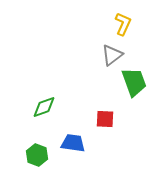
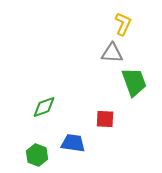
gray triangle: moved 2 px up; rotated 40 degrees clockwise
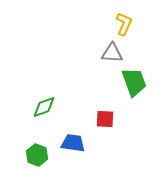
yellow L-shape: moved 1 px right
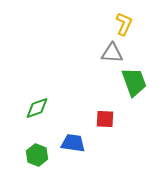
green diamond: moved 7 px left, 1 px down
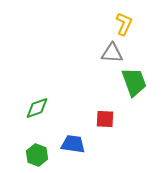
blue trapezoid: moved 1 px down
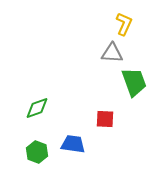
green hexagon: moved 3 px up
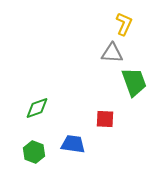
green hexagon: moved 3 px left
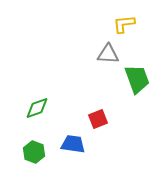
yellow L-shape: rotated 120 degrees counterclockwise
gray triangle: moved 4 px left, 1 px down
green trapezoid: moved 3 px right, 3 px up
red square: moved 7 px left; rotated 24 degrees counterclockwise
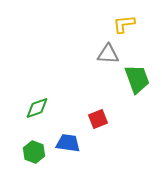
blue trapezoid: moved 5 px left, 1 px up
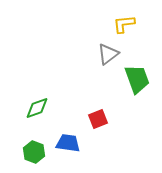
gray triangle: rotated 40 degrees counterclockwise
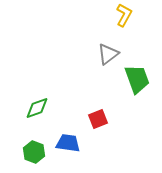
yellow L-shape: moved 9 px up; rotated 125 degrees clockwise
